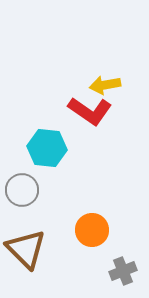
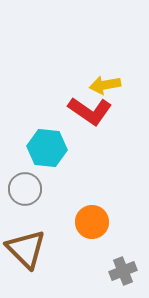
gray circle: moved 3 px right, 1 px up
orange circle: moved 8 px up
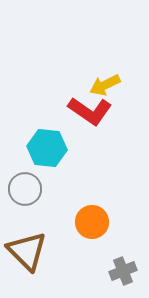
yellow arrow: rotated 16 degrees counterclockwise
brown triangle: moved 1 px right, 2 px down
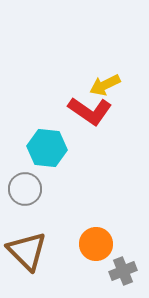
orange circle: moved 4 px right, 22 px down
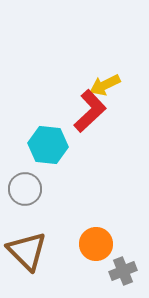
red L-shape: rotated 78 degrees counterclockwise
cyan hexagon: moved 1 px right, 3 px up
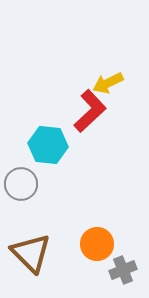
yellow arrow: moved 3 px right, 2 px up
gray circle: moved 4 px left, 5 px up
orange circle: moved 1 px right
brown triangle: moved 4 px right, 2 px down
gray cross: moved 1 px up
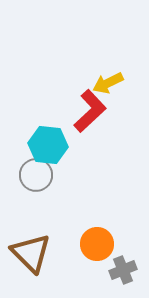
gray circle: moved 15 px right, 9 px up
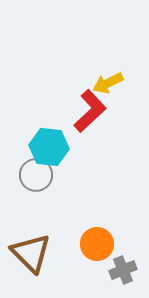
cyan hexagon: moved 1 px right, 2 px down
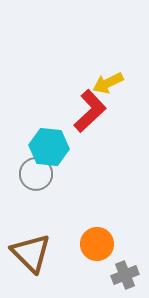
gray circle: moved 1 px up
gray cross: moved 2 px right, 5 px down
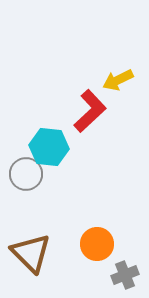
yellow arrow: moved 10 px right, 3 px up
gray circle: moved 10 px left
